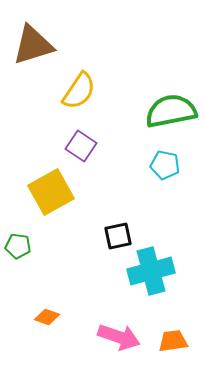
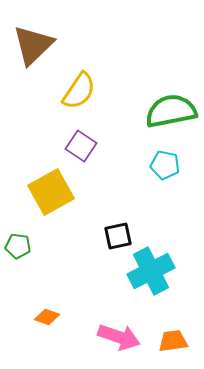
brown triangle: rotated 27 degrees counterclockwise
cyan cross: rotated 12 degrees counterclockwise
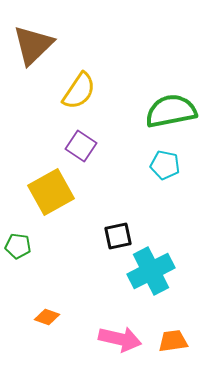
pink arrow: moved 1 px right, 2 px down; rotated 6 degrees counterclockwise
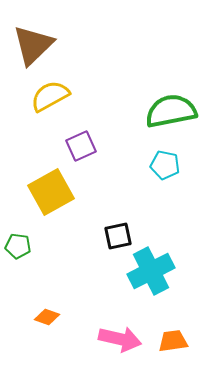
yellow semicircle: moved 29 px left, 5 px down; rotated 153 degrees counterclockwise
purple square: rotated 32 degrees clockwise
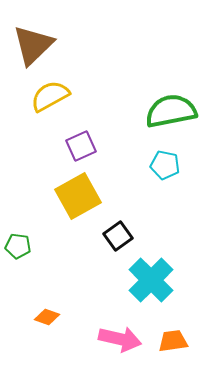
yellow square: moved 27 px right, 4 px down
black square: rotated 24 degrees counterclockwise
cyan cross: moved 9 px down; rotated 18 degrees counterclockwise
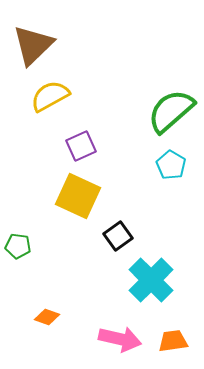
green semicircle: rotated 30 degrees counterclockwise
cyan pentagon: moved 6 px right; rotated 20 degrees clockwise
yellow square: rotated 36 degrees counterclockwise
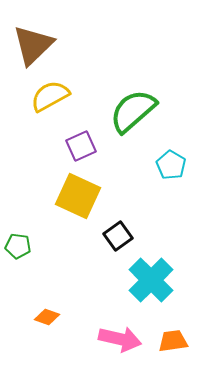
green semicircle: moved 38 px left
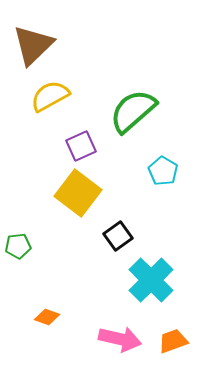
cyan pentagon: moved 8 px left, 6 px down
yellow square: moved 3 px up; rotated 12 degrees clockwise
green pentagon: rotated 15 degrees counterclockwise
orange trapezoid: rotated 12 degrees counterclockwise
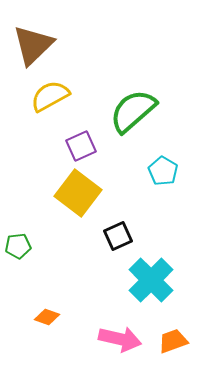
black square: rotated 12 degrees clockwise
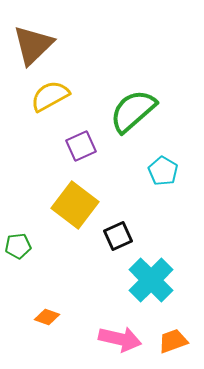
yellow square: moved 3 px left, 12 px down
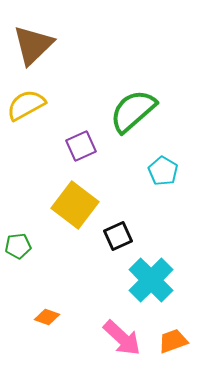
yellow semicircle: moved 24 px left, 9 px down
pink arrow: moved 2 px right, 1 px up; rotated 30 degrees clockwise
